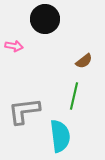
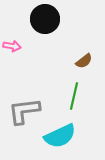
pink arrow: moved 2 px left
cyan semicircle: rotated 72 degrees clockwise
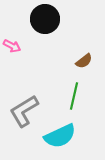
pink arrow: rotated 18 degrees clockwise
gray L-shape: rotated 24 degrees counterclockwise
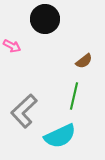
gray L-shape: rotated 12 degrees counterclockwise
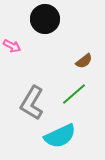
green line: moved 2 px up; rotated 36 degrees clockwise
gray L-shape: moved 8 px right, 8 px up; rotated 16 degrees counterclockwise
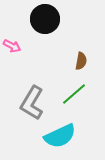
brown semicircle: moved 3 px left; rotated 42 degrees counterclockwise
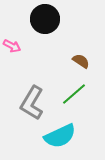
brown semicircle: rotated 66 degrees counterclockwise
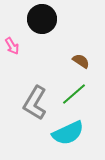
black circle: moved 3 px left
pink arrow: rotated 30 degrees clockwise
gray L-shape: moved 3 px right
cyan semicircle: moved 8 px right, 3 px up
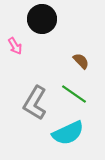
pink arrow: moved 3 px right
brown semicircle: rotated 12 degrees clockwise
green line: rotated 76 degrees clockwise
